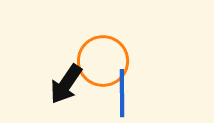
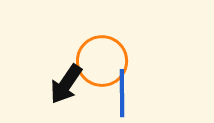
orange circle: moved 1 px left
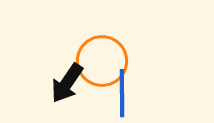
black arrow: moved 1 px right, 1 px up
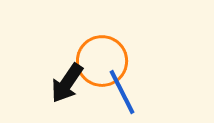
blue line: moved 1 px up; rotated 27 degrees counterclockwise
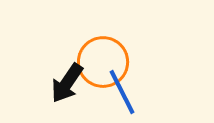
orange circle: moved 1 px right, 1 px down
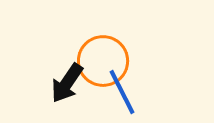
orange circle: moved 1 px up
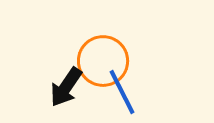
black arrow: moved 1 px left, 4 px down
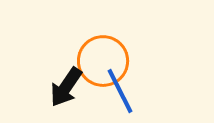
blue line: moved 2 px left, 1 px up
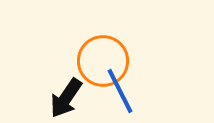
black arrow: moved 11 px down
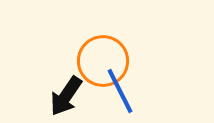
black arrow: moved 2 px up
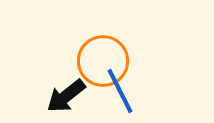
black arrow: rotated 18 degrees clockwise
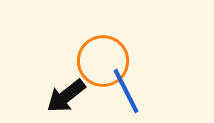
blue line: moved 6 px right
